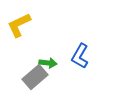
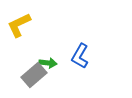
gray rectangle: moved 1 px left, 2 px up
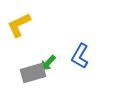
green arrow: rotated 126 degrees clockwise
gray rectangle: moved 1 px left, 2 px up; rotated 25 degrees clockwise
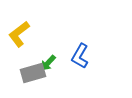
yellow L-shape: moved 9 px down; rotated 12 degrees counterclockwise
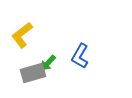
yellow L-shape: moved 3 px right, 1 px down
